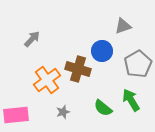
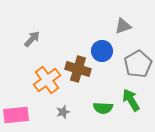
green semicircle: rotated 36 degrees counterclockwise
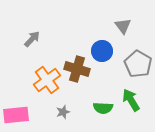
gray triangle: rotated 48 degrees counterclockwise
gray pentagon: rotated 12 degrees counterclockwise
brown cross: moved 1 px left
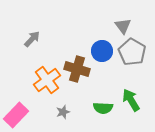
gray pentagon: moved 6 px left, 12 px up
pink rectangle: rotated 40 degrees counterclockwise
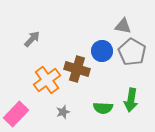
gray triangle: rotated 42 degrees counterclockwise
green arrow: rotated 140 degrees counterclockwise
pink rectangle: moved 1 px up
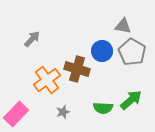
green arrow: rotated 140 degrees counterclockwise
